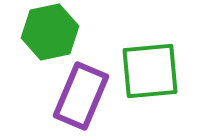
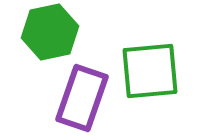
purple rectangle: moved 1 px right, 2 px down; rotated 4 degrees counterclockwise
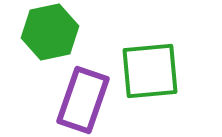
purple rectangle: moved 1 px right, 2 px down
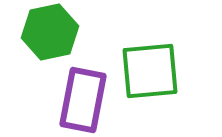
purple rectangle: rotated 8 degrees counterclockwise
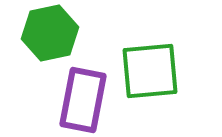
green hexagon: moved 1 px down
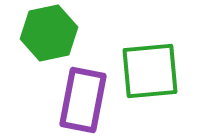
green hexagon: moved 1 px left
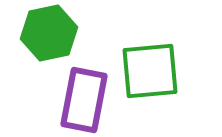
purple rectangle: moved 1 px right
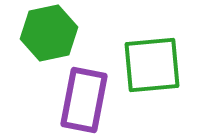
green square: moved 2 px right, 6 px up
